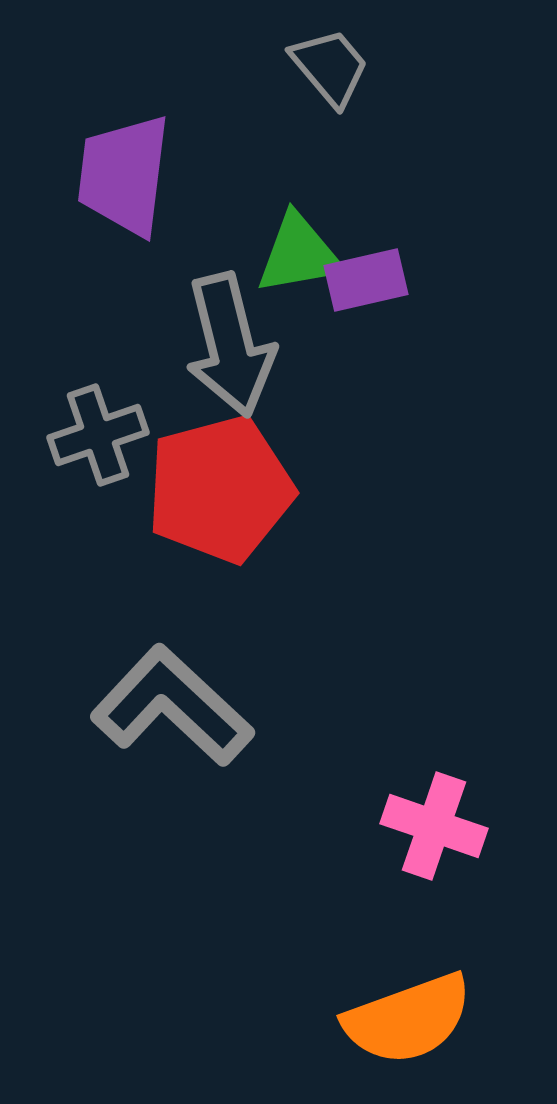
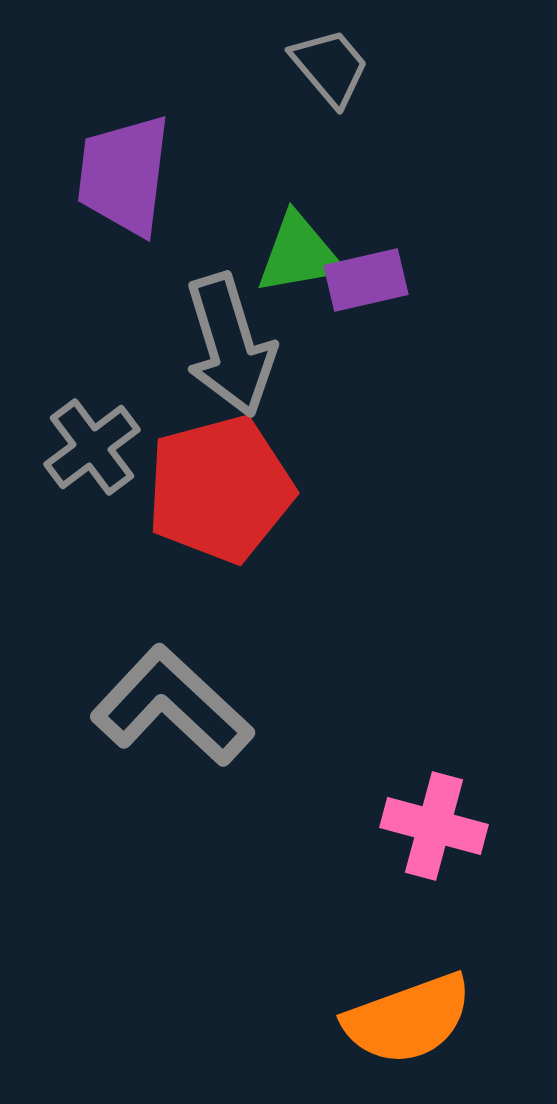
gray arrow: rotated 3 degrees counterclockwise
gray cross: moved 6 px left, 12 px down; rotated 18 degrees counterclockwise
pink cross: rotated 4 degrees counterclockwise
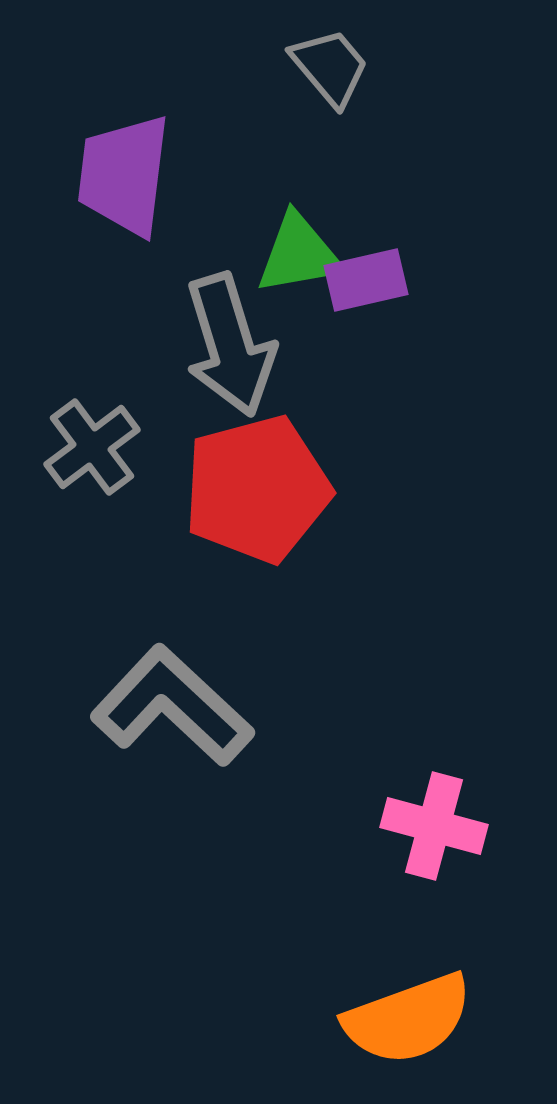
red pentagon: moved 37 px right
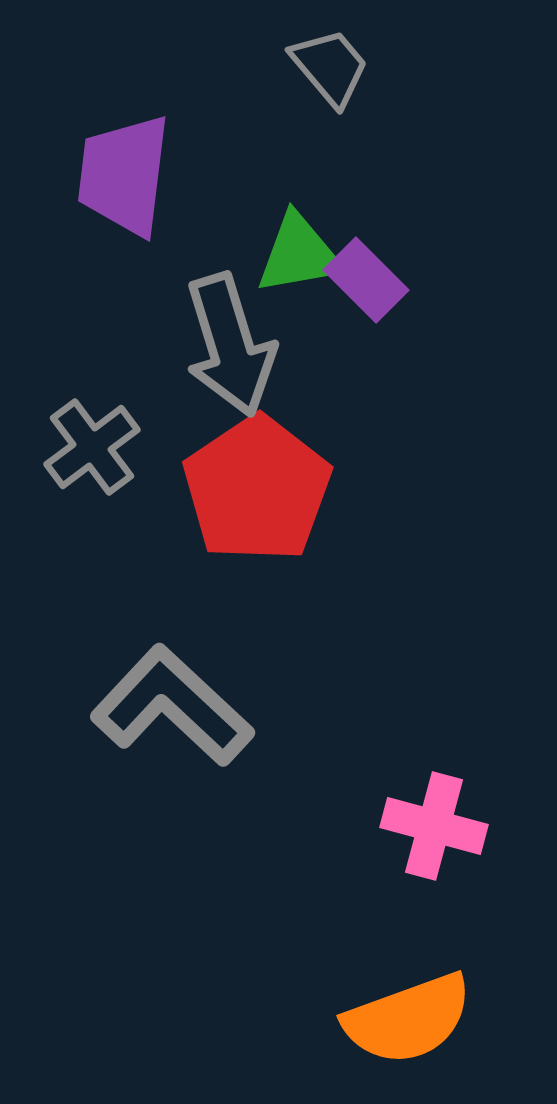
purple rectangle: rotated 58 degrees clockwise
red pentagon: rotated 19 degrees counterclockwise
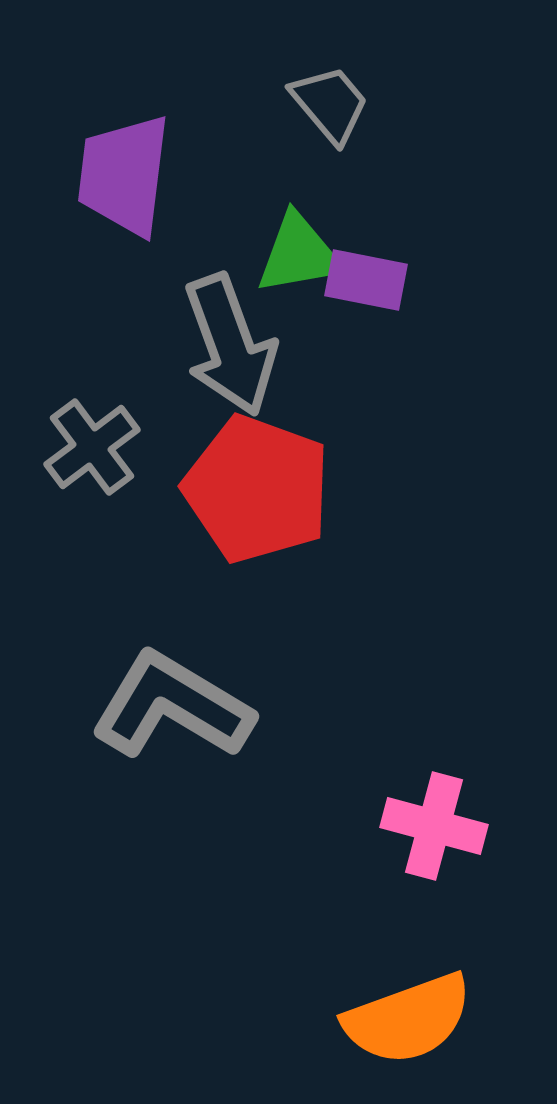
gray trapezoid: moved 37 px down
purple rectangle: rotated 34 degrees counterclockwise
gray arrow: rotated 3 degrees counterclockwise
red pentagon: rotated 18 degrees counterclockwise
gray L-shape: rotated 12 degrees counterclockwise
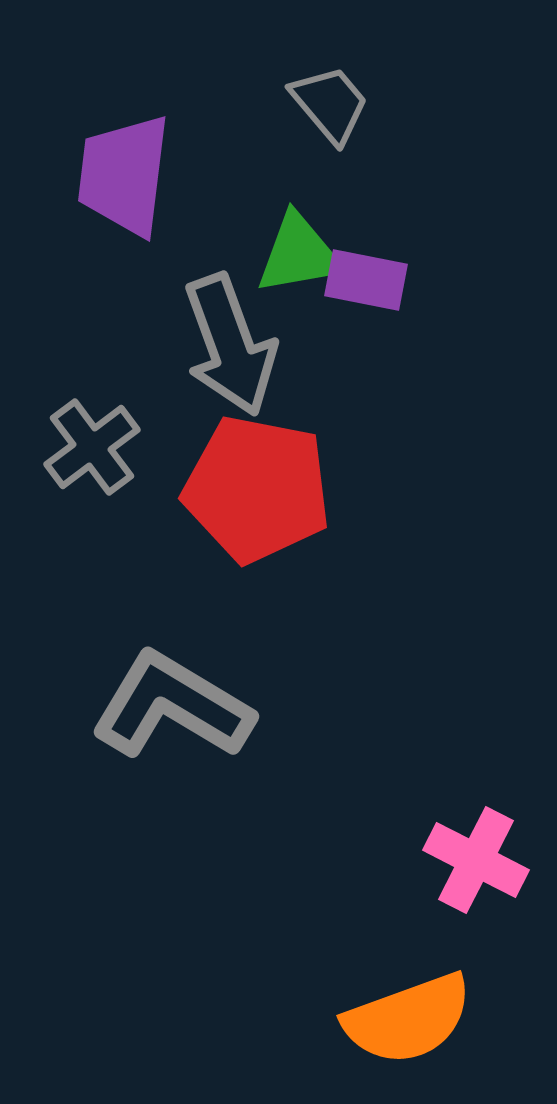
red pentagon: rotated 9 degrees counterclockwise
pink cross: moved 42 px right, 34 px down; rotated 12 degrees clockwise
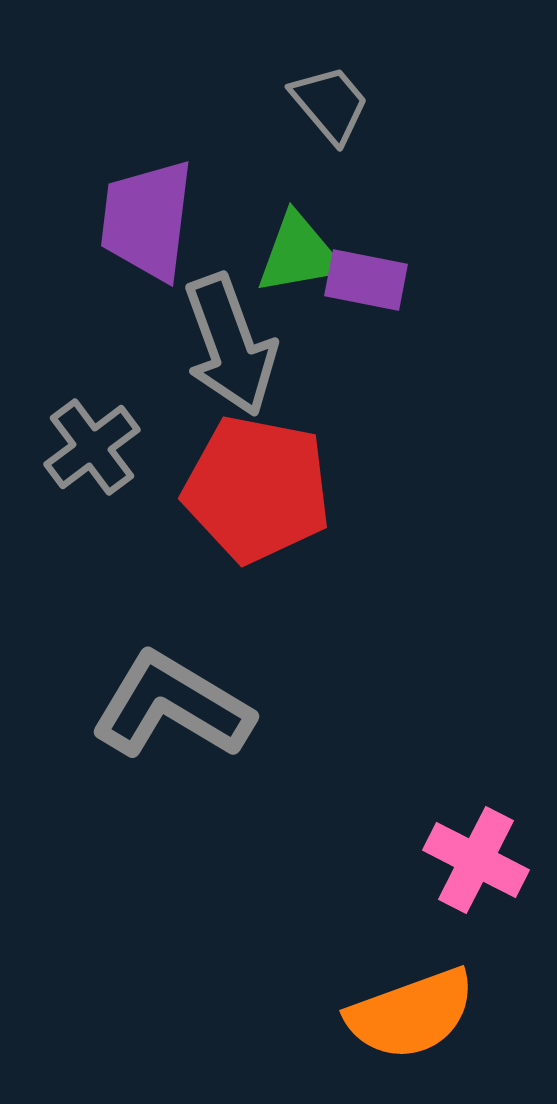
purple trapezoid: moved 23 px right, 45 px down
orange semicircle: moved 3 px right, 5 px up
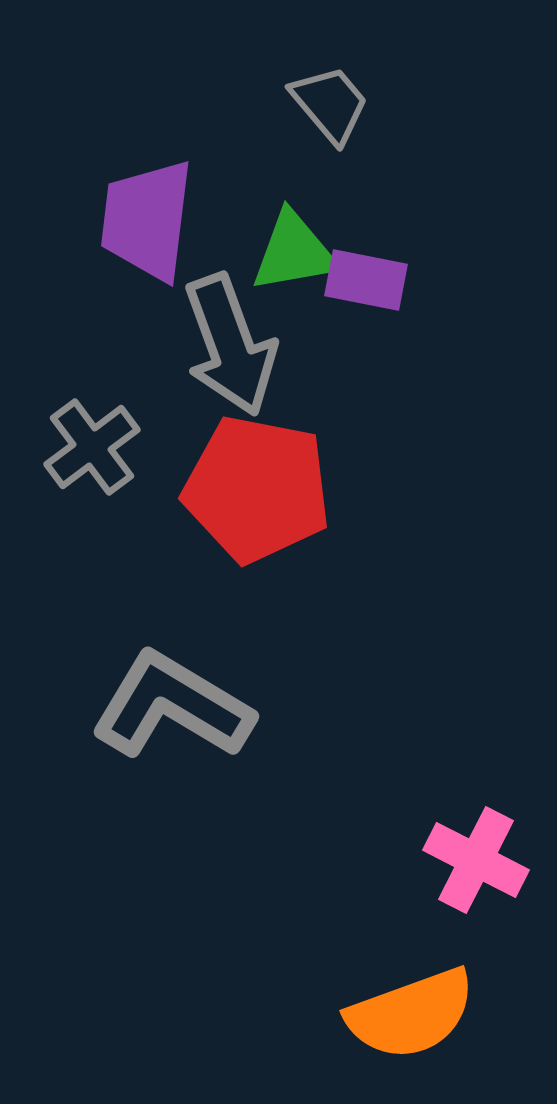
green triangle: moved 5 px left, 2 px up
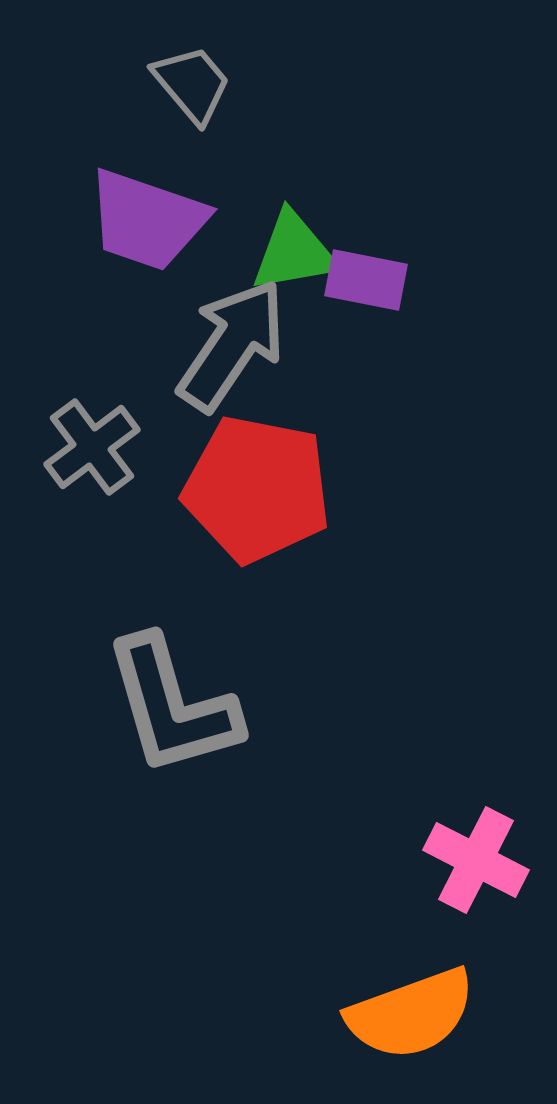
gray trapezoid: moved 138 px left, 20 px up
purple trapezoid: rotated 78 degrees counterclockwise
gray arrow: moved 2 px right; rotated 126 degrees counterclockwise
gray L-shape: rotated 137 degrees counterclockwise
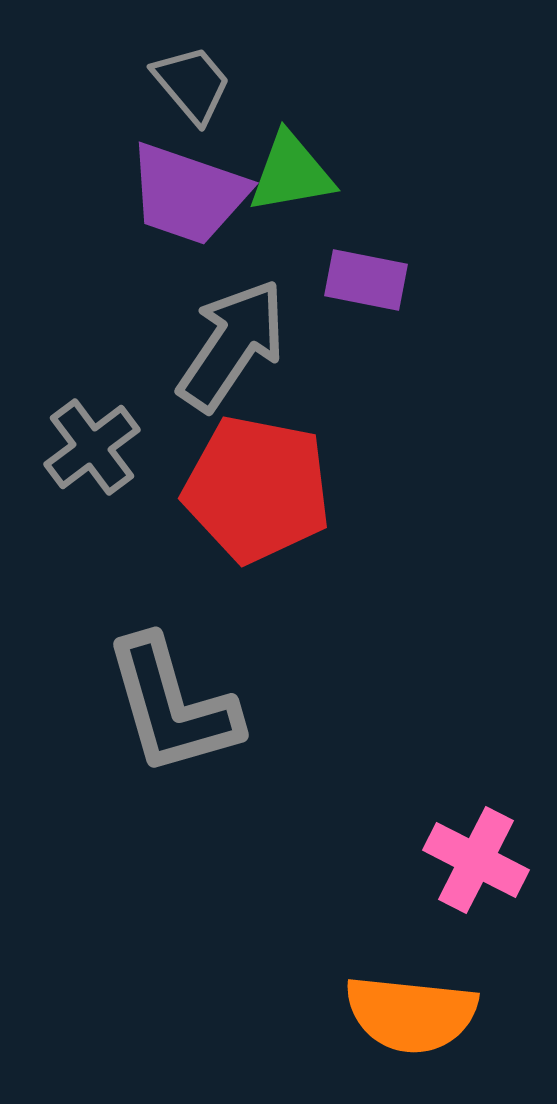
purple trapezoid: moved 41 px right, 26 px up
green triangle: moved 3 px left, 79 px up
orange semicircle: rotated 26 degrees clockwise
